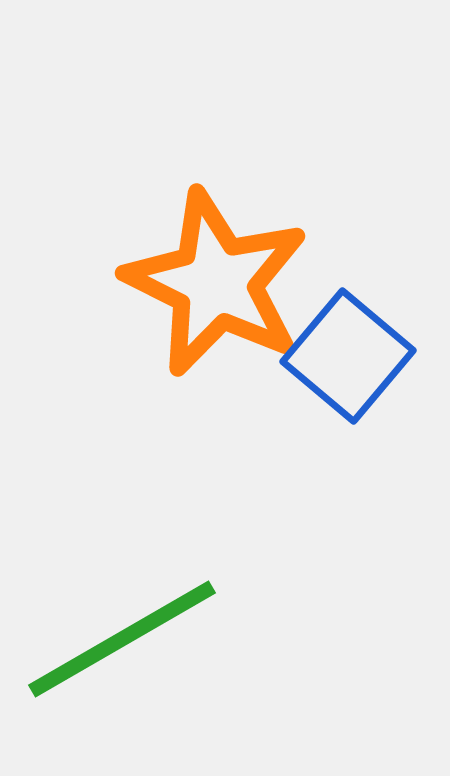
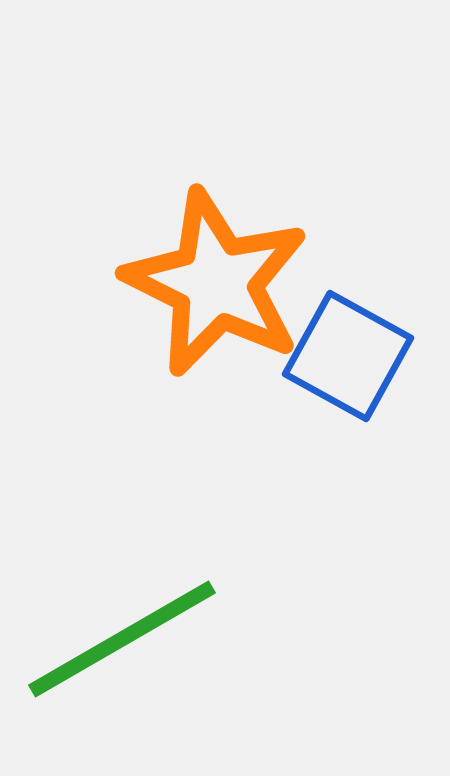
blue square: rotated 11 degrees counterclockwise
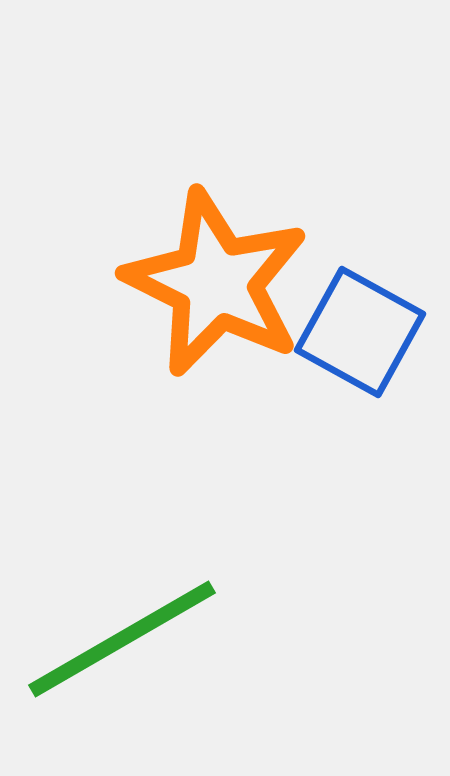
blue square: moved 12 px right, 24 px up
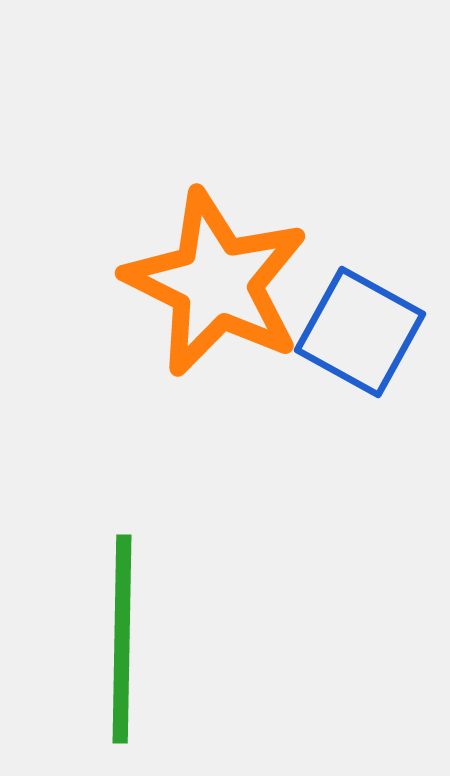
green line: rotated 59 degrees counterclockwise
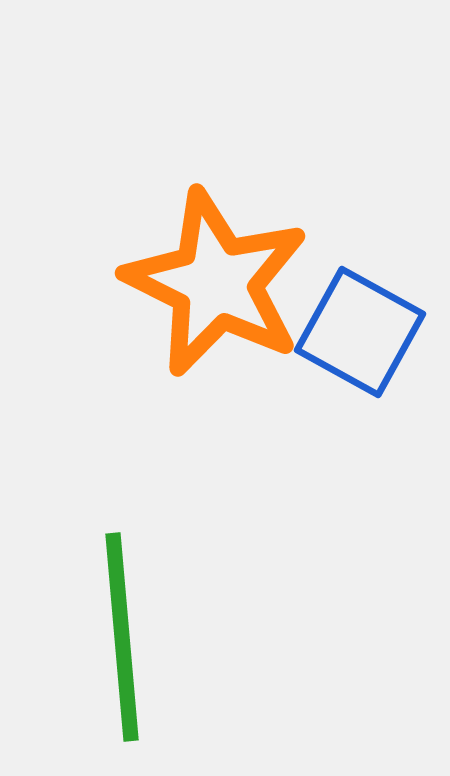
green line: moved 2 px up; rotated 6 degrees counterclockwise
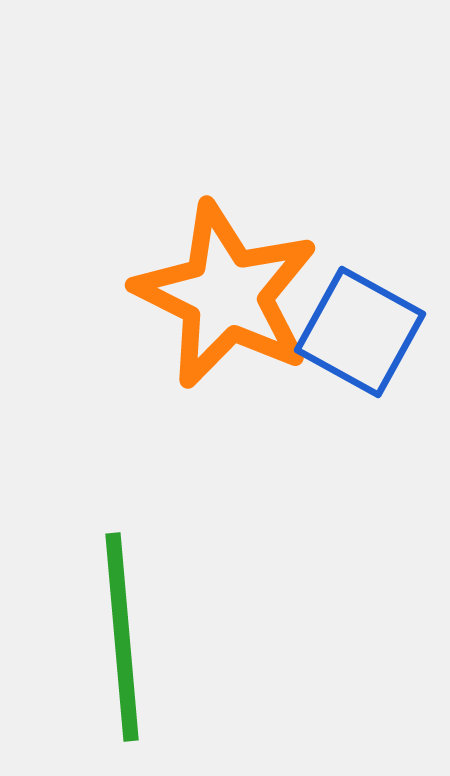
orange star: moved 10 px right, 12 px down
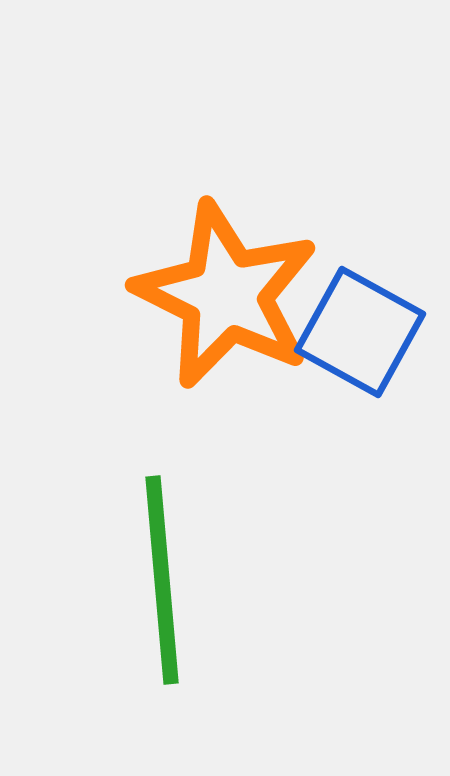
green line: moved 40 px right, 57 px up
